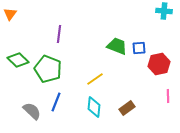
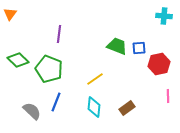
cyan cross: moved 5 px down
green pentagon: moved 1 px right
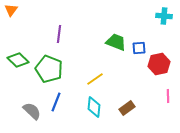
orange triangle: moved 1 px right, 4 px up
green trapezoid: moved 1 px left, 4 px up
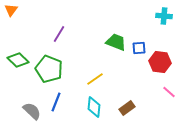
purple line: rotated 24 degrees clockwise
red hexagon: moved 1 px right, 2 px up; rotated 20 degrees clockwise
pink line: moved 1 px right, 4 px up; rotated 48 degrees counterclockwise
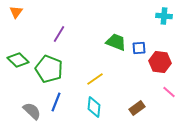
orange triangle: moved 5 px right, 2 px down
brown rectangle: moved 10 px right
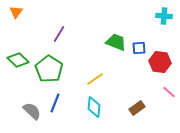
green pentagon: rotated 12 degrees clockwise
blue line: moved 1 px left, 1 px down
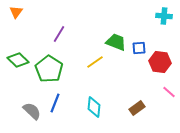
yellow line: moved 17 px up
